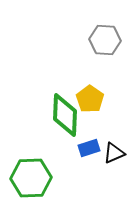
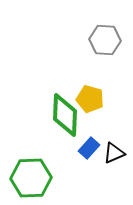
yellow pentagon: rotated 20 degrees counterclockwise
blue rectangle: rotated 30 degrees counterclockwise
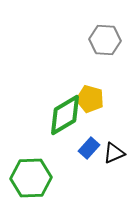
green diamond: rotated 57 degrees clockwise
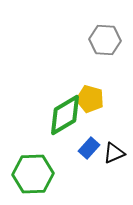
green hexagon: moved 2 px right, 4 px up
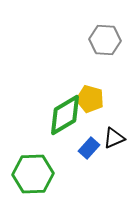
black triangle: moved 15 px up
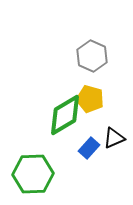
gray hexagon: moved 13 px left, 16 px down; rotated 20 degrees clockwise
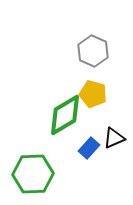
gray hexagon: moved 1 px right, 5 px up
yellow pentagon: moved 3 px right, 5 px up
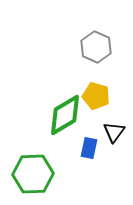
gray hexagon: moved 3 px right, 4 px up
yellow pentagon: moved 3 px right, 2 px down
black triangle: moved 6 px up; rotated 30 degrees counterclockwise
blue rectangle: rotated 30 degrees counterclockwise
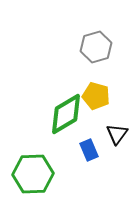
gray hexagon: rotated 20 degrees clockwise
green diamond: moved 1 px right, 1 px up
black triangle: moved 3 px right, 2 px down
blue rectangle: moved 2 px down; rotated 35 degrees counterclockwise
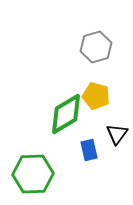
blue rectangle: rotated 10 degrees clockwise
